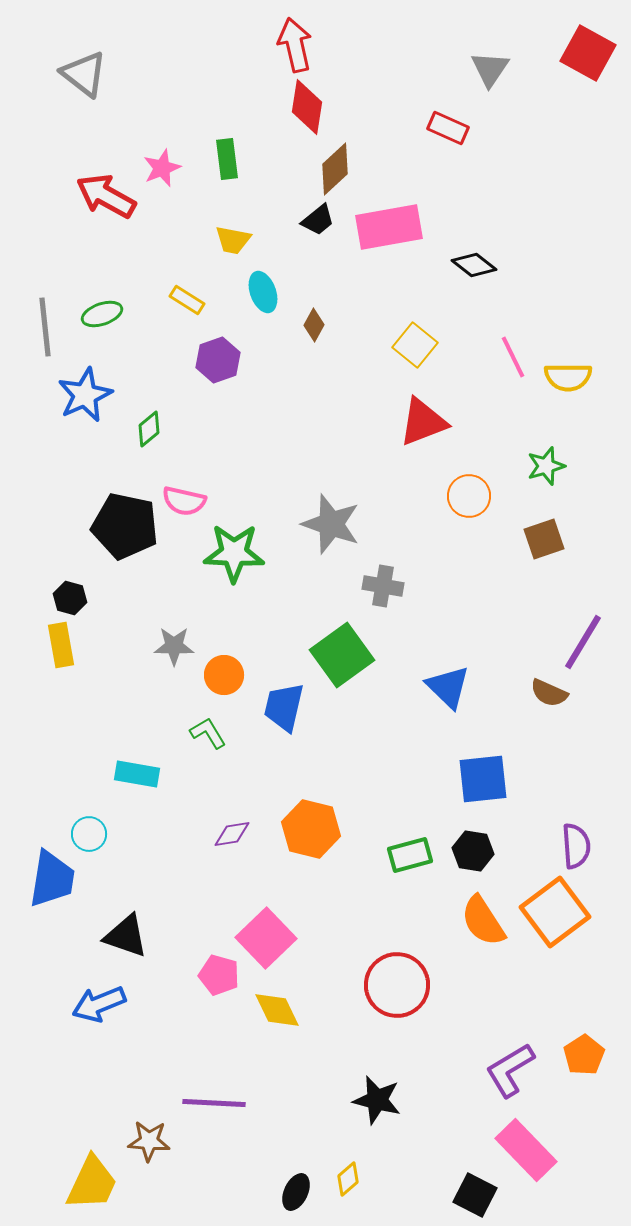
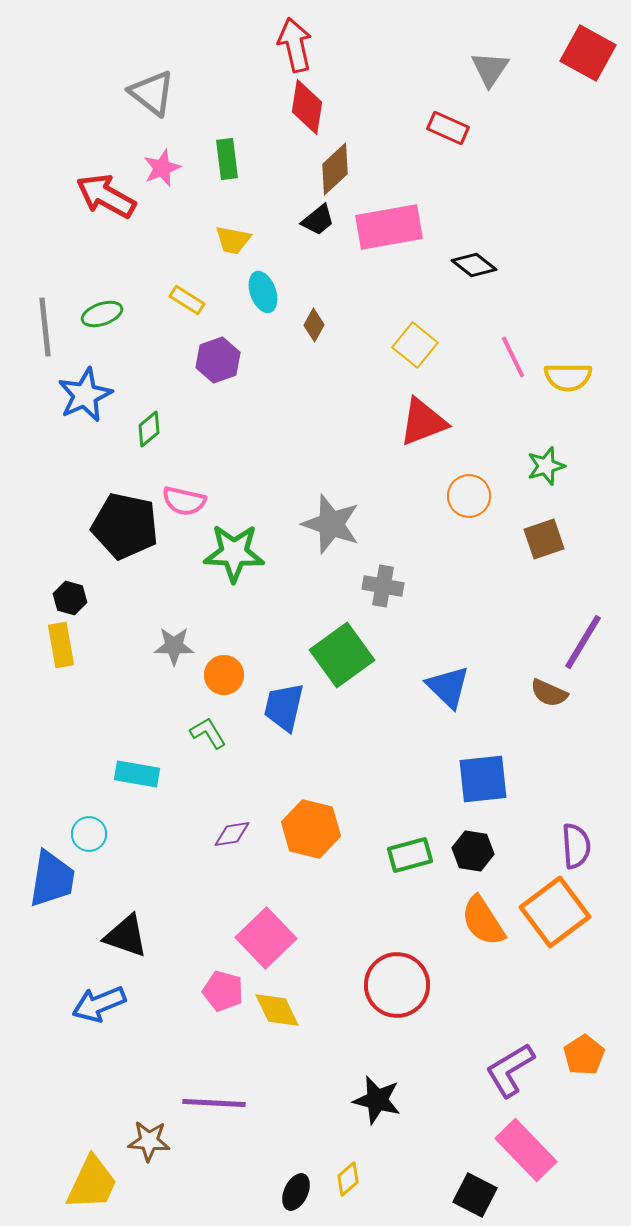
gray triangle at (84, 74): moved 68 px right, 19 px down
pink pentagon at (219, 975): moved 4 px right, 16 px down
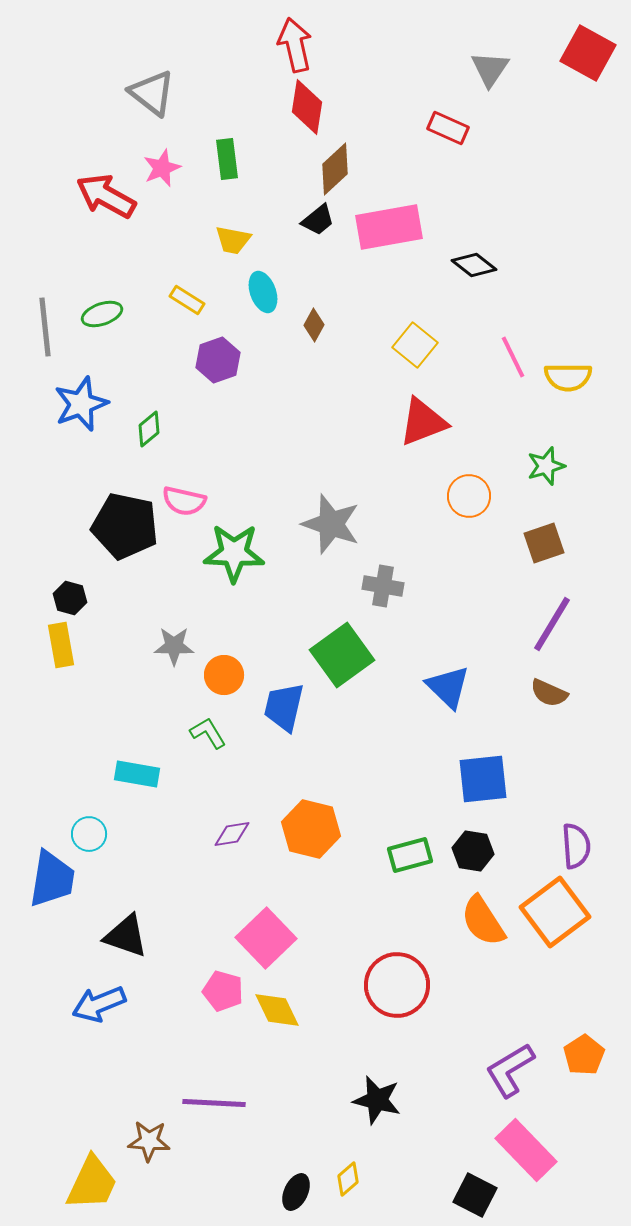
blue star at (85, 395): moved 4 px left, 9 px down; rotated 4 degrees clockwise
brown square at (544, 539): moved 4 px down
purple line at (583, 642): moved 31 px left, 18 px up
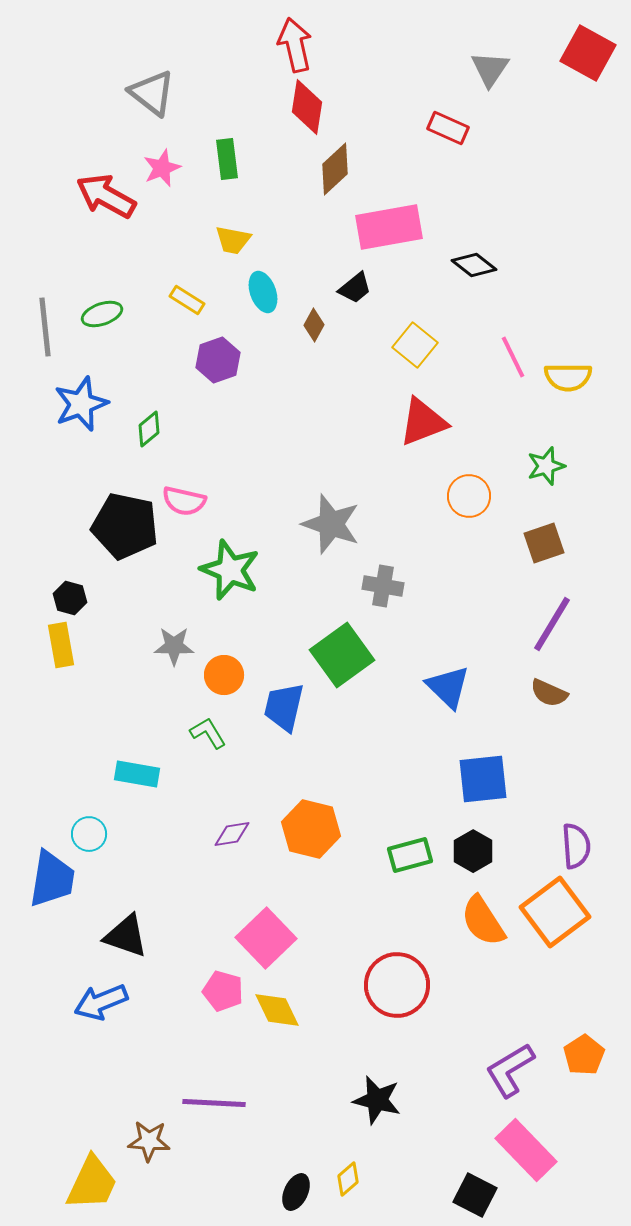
black trapezoid at (318, 220): moved 37 px right, 68 px down
green star at (234, 553): moved 4 px left, 17 px down; rotated 20 degrees clockwise
black hexagon at (473, 851): rotated 21 degrees clockwise
blue arrow at (99, 1004): moved 2 px right, 2 px up
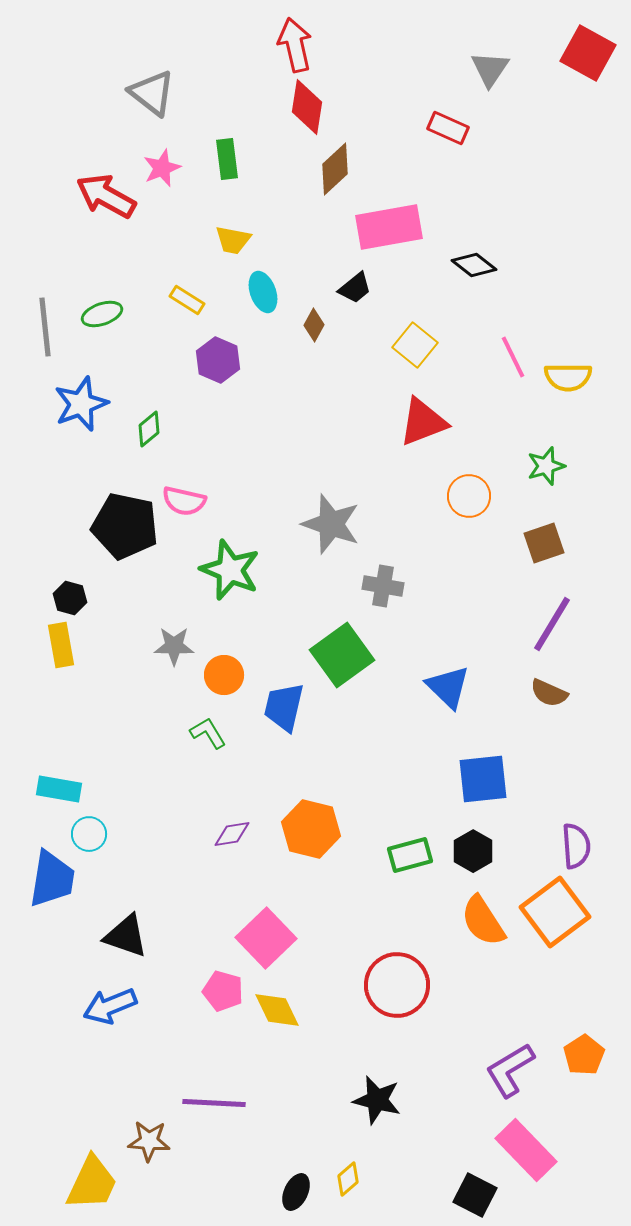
purple hexagon at (218, 360): rotated 18 degrees counterclockwise
cyan rectangle at (137, 774): moved 78 px left, 15 px down
blue arrow at (101, 1002): moved 9 px right, 4 px down
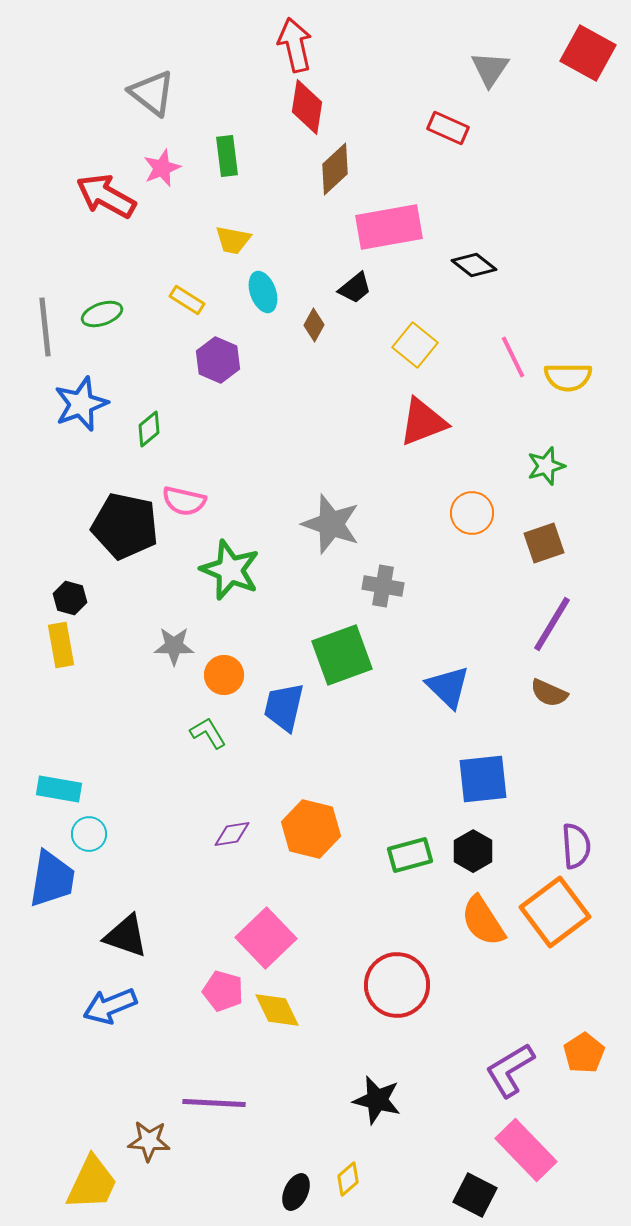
green rectangle at (227, 159): moved 3 px up
orange circle at (469, 496): moved 3 px right, 17 px down
green square at (342, 655): rotated 16 degrees clockwise
orange pentagon at (584, 1055): moved 2 px up
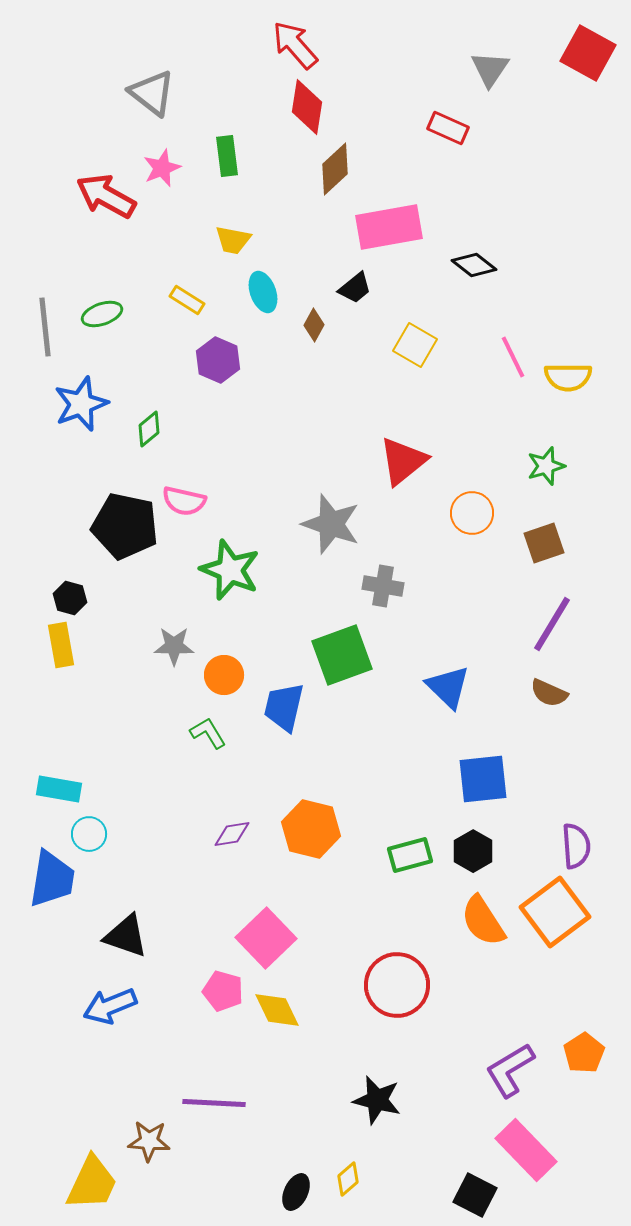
red arrow at (295, 45): rotated 28 degrees counterclockwise
yellow square at (415, 345): rotated 9 degrees counterclockwise
red triangle at (423, 422): moved 20 px left, 39 px down; rotated 18 degrees counterclockwise
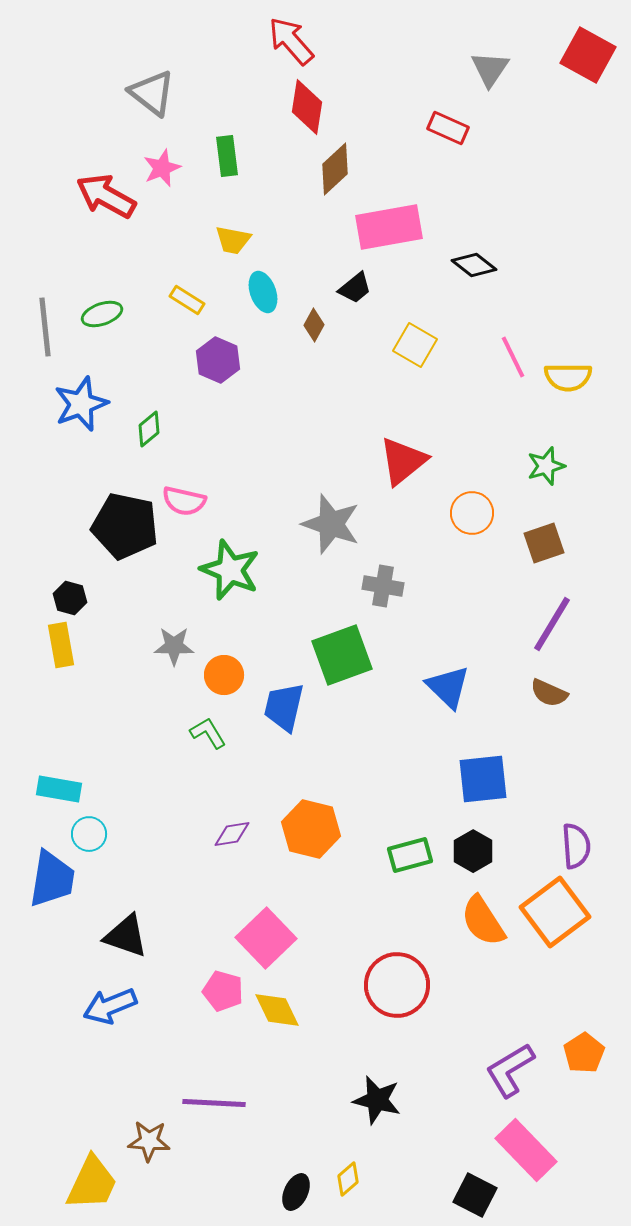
red arrow at (295, 45): moved 4 px left, 4 px up
red square at (588, 53): moved 2 px down
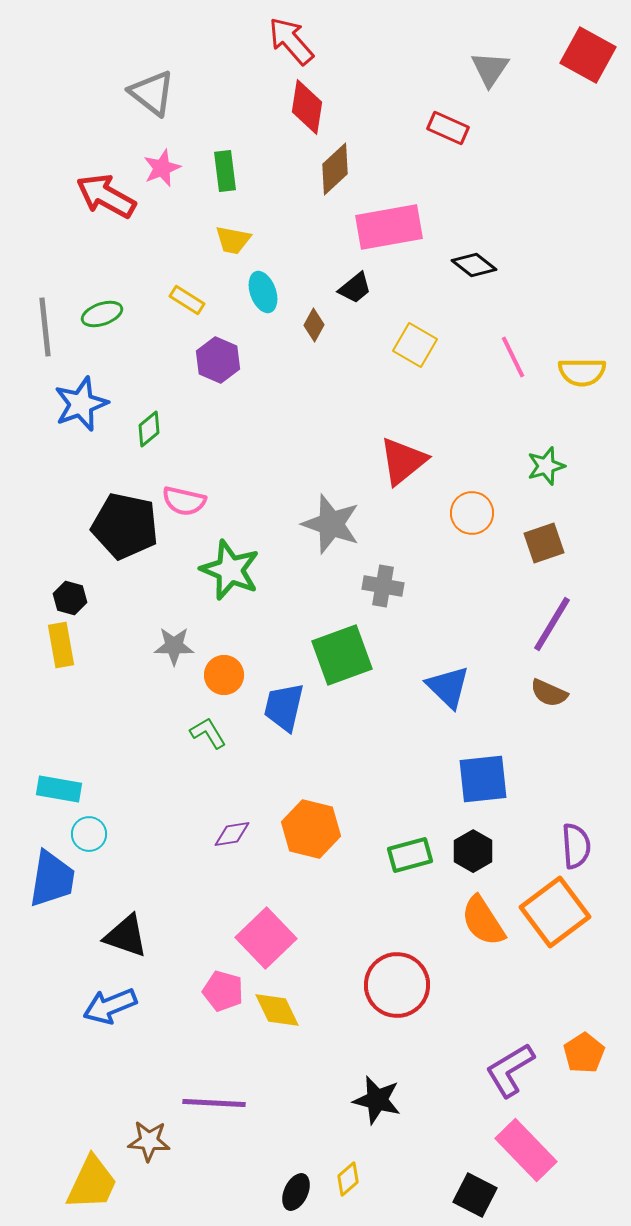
green rectangle at (227, 156): moved 2 px left, 15 px down
yellow semicircle at (568, 377): moved 14 px right, 5 px up
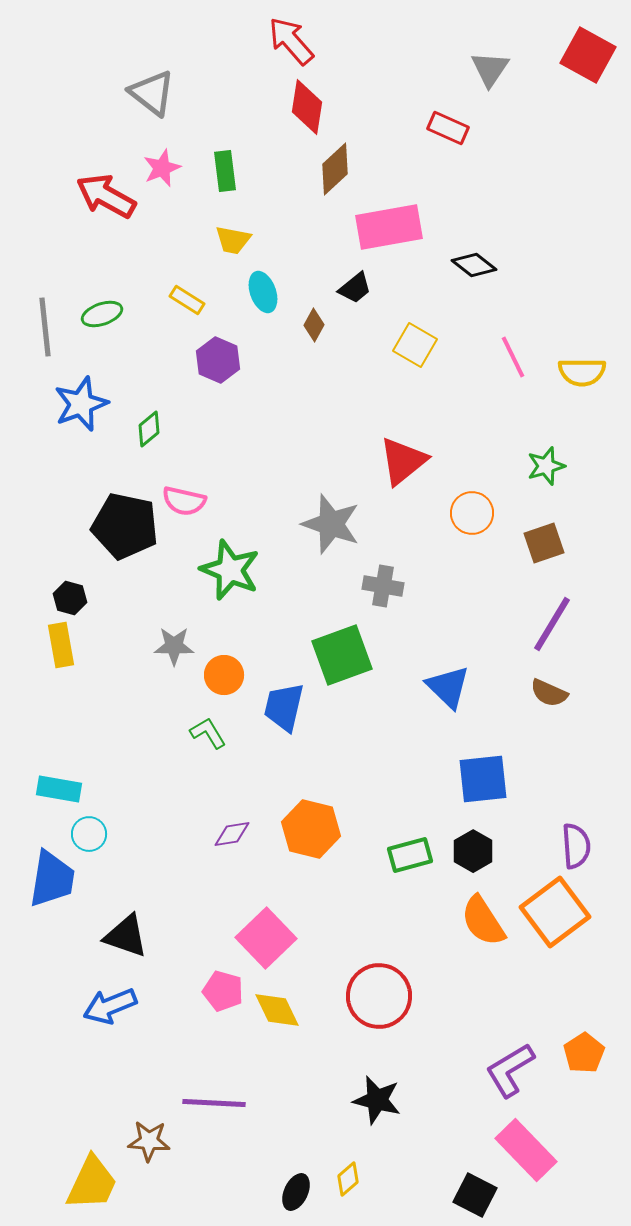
red circle at (397, 985): moved 18 px left, 11 px down
